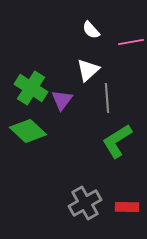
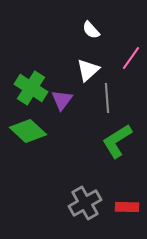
pink line: moved 16 px down; rotated 45 degrees counterclockwise
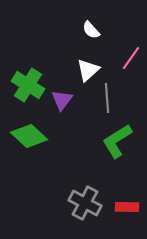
green cross: moved 3 px left, 3 px up
green diamond: moved 1 px right, 5 px down
gray cross: rotated 32 degrees counterclockwise
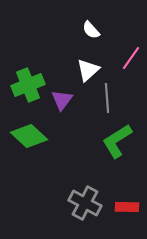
green cross: rotated 36 degrees clockwise
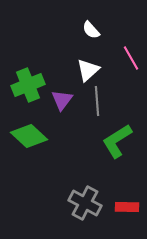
pink line: rotated 65 degrees counterclockwise
gray line: moved 10 px left, 3 px down
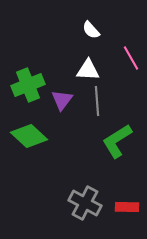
white triangle: rotated 45 degrees clockwise
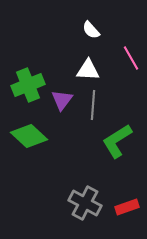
gray line: moved 4 px left, 4 px down; rotated 8 degrees clockwise
red rectangle: rotated 20 degrees counterclockwise
